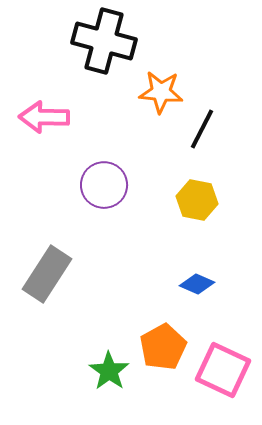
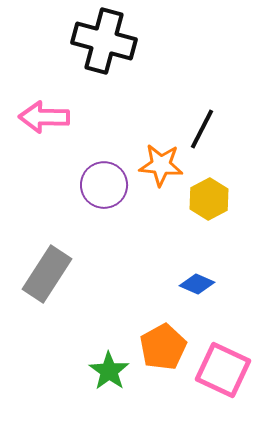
orange star: moved 73 px down
yellow hexagon: moved 12 px right, 1 px up; rotated 21 degrees clockwise
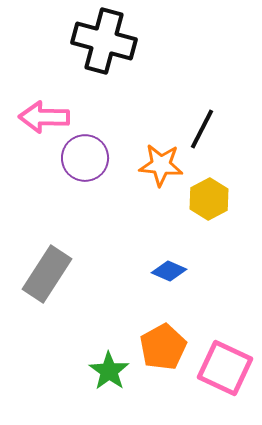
purple circle: moved 19 px left, 27 px up
blue diamond: moved 28 px left, 13 px up
pink square: moved 2 px right, 2 px up
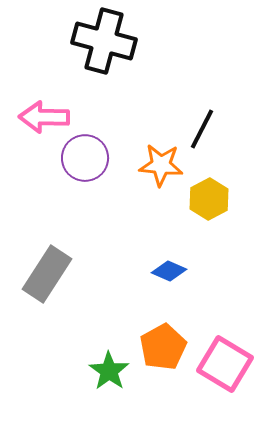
pink square: moved 4 px up; rotated 6 degrees clockwise
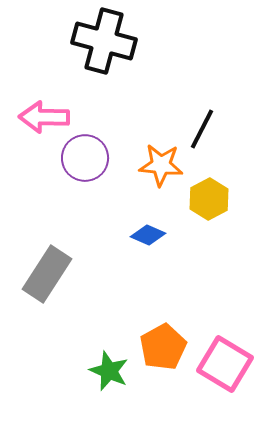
blue diamond: moved 21 px left, 36 px up
green star: rotated 12 degrees counterclockwise
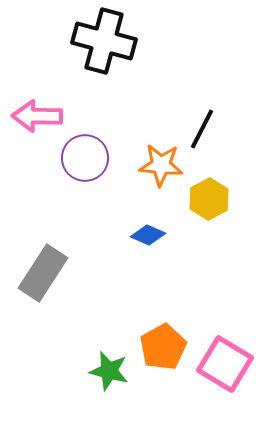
pink arrow: moved 7 px left, 1 px up
gray rectangle: moved 4 px left, 1 px up
green star: rotated 9 degrees counterclockwise
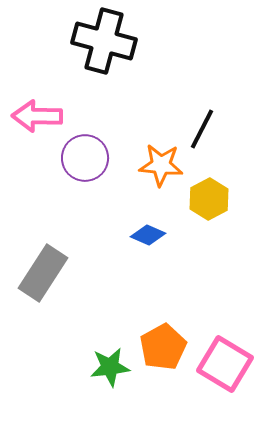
green star: moved 1 px right, 4 px up; rotated 21 degrees counterclockwise
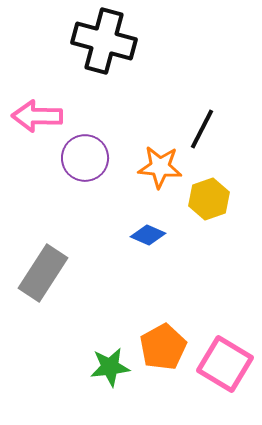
orange star: moved 1 px left, 2 px down
yellow hexagon: rotated 9 degrees clockwise
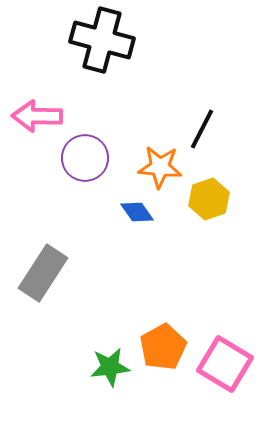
black cross: moved 2 px left, 1 px up
blue diamond: moved 11 px left, 23 px up; rotated 32 degrees clockwise
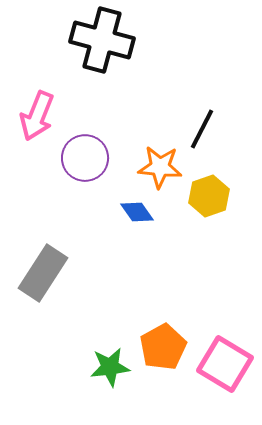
pink arrow: rotated 69 degrees counterclockwise
yellow hexagon: moved 3 px up
